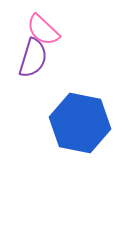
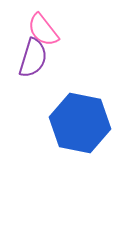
pink semicircle: rotated 9 degrees clockwise
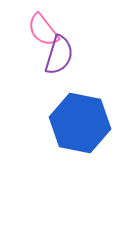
purple semicircle: moved 26 px right, 3 px up
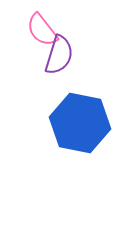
pink semicircle: moved 1 px left
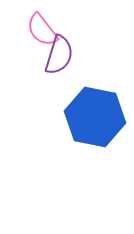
blue hexagon: moved 15 px right, 6 px up
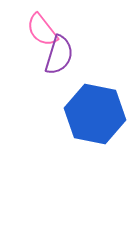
blue hexagon: moved 3 px up
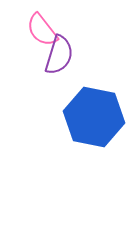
blue hexagon: moved 1 px left, 3 px down
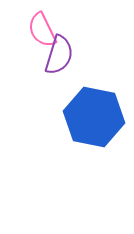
pink semicircle: rotated 12 degrees clockwise
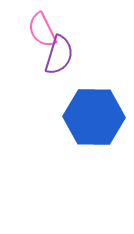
blue hexagon: rotated 10 degrees counterclockwise
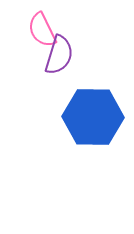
blue hexagon: moved 1 px left
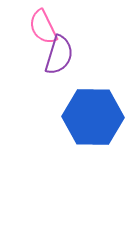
pink semicircle: moved 1 px right, 3 px up
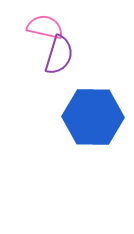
pink semicircle: moved 2 px right; rotated 129 degrees clockwise
